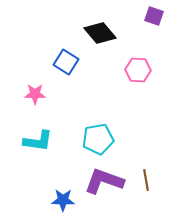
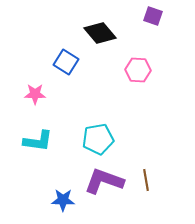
purple square: moved 1 px left
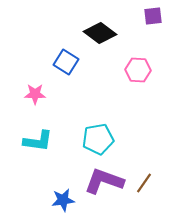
purple square: rotated 24 degrees counterclockwise
black diamond: rotated 12 degrees counterclockwise
brown line: moved 2 px left, 3 px down; rotated 45 degrees clockwise
blue star: rotated 10 degrees counterclockwise
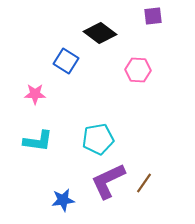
blue square: moved 1 px up
purple L-shape: moved 4 px right; rotated 45 degrees counterclockwise
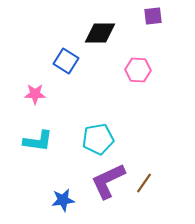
black diamond: rotated 36 degrees counterclockwise
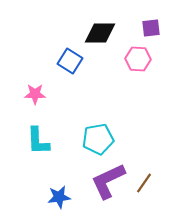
purple square: moved 2 px left, 12 px down
blue square: moved 4 px right
pink hexagon: moved 11 px up
cyan L-shape: rotated 80 degrees clockwise
blue star: moved 4 px left, 3 px up
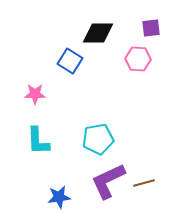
black diamond: moved 2 px left
brown line: rotated 40 degrees clockwise
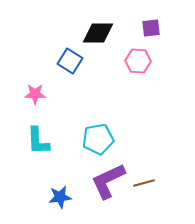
pink hexagon: moved 2 px down
blue star: moved 1 px right
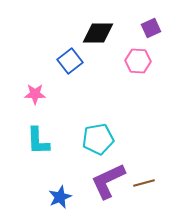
purple square: rotated 18 degrees counterclockwise
blue square: rotated 20 degrees clockwise
blue star: rotated 15 degrees counterclockwise
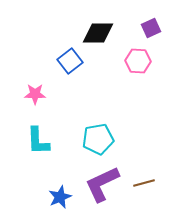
purple L-shape: moved 6 px left, 3 px down
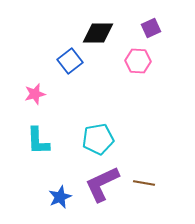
pink star: rotated 15 degrees counterclockwise
brown line: rotated 25 degrees clockwise
